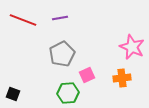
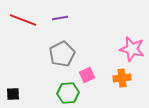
pink star: moved 2 px down; rotated 10 degrees counterclockwise
black square: rotated 24 degrees counterclockwise
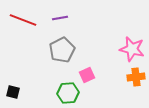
gray pentagon: moved 4 px up
orange cross: moved 14 px right, 1 px up
black square: moved 2 px up; rotated 16 degrees clockwise
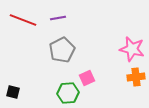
purple line: moved 2 px left
pink square: moved 3 px down
